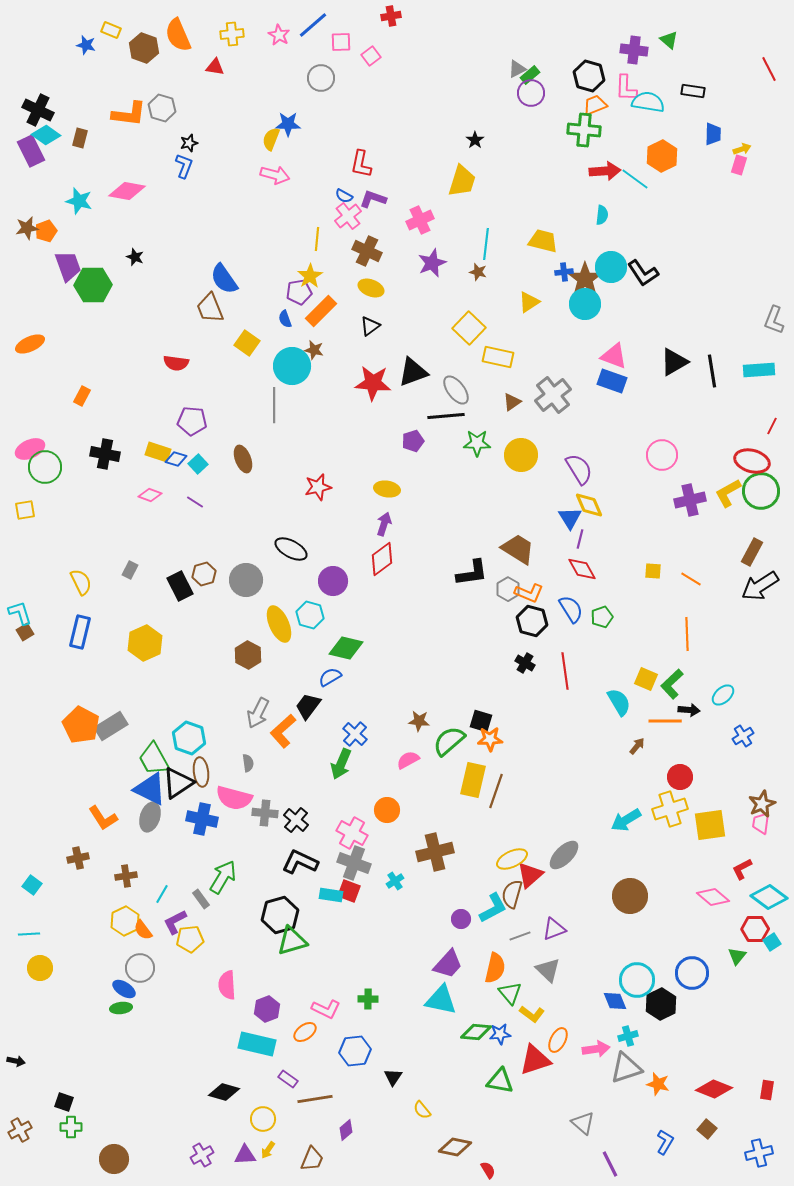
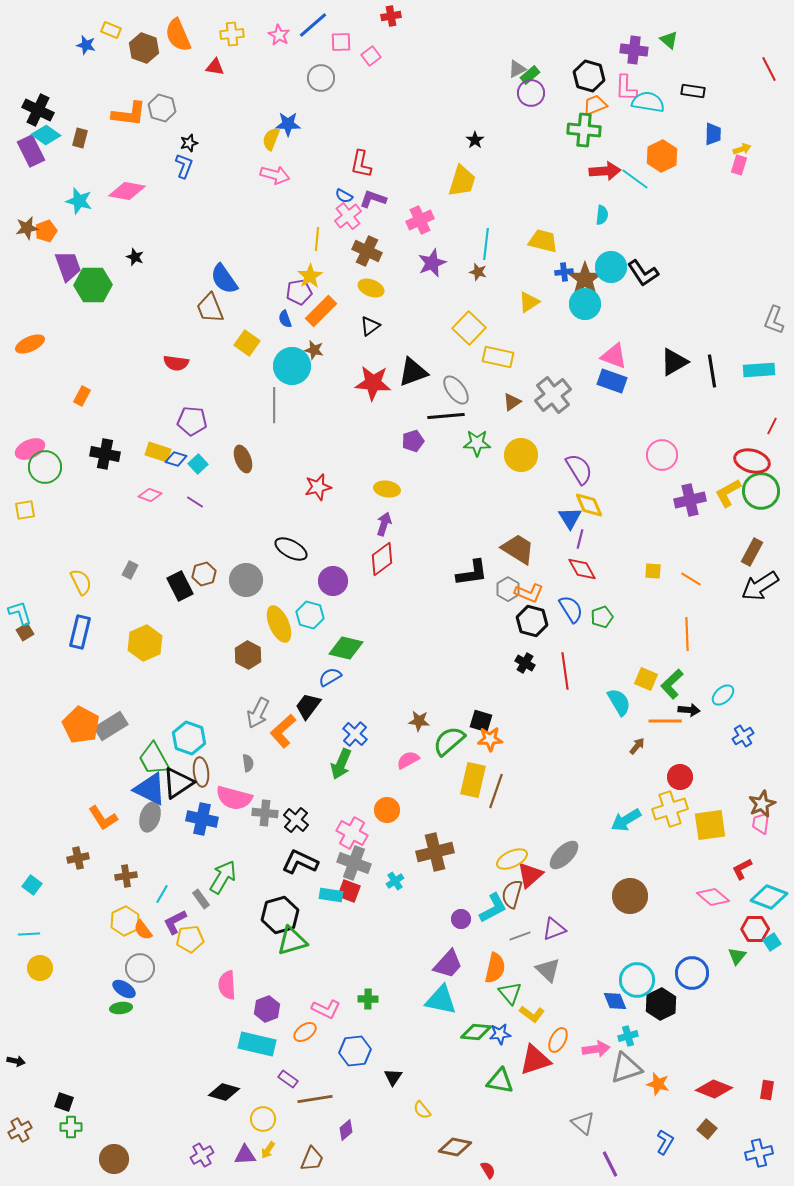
cyan diamond at (769, 897): rotated 15 degrees counterclockwise
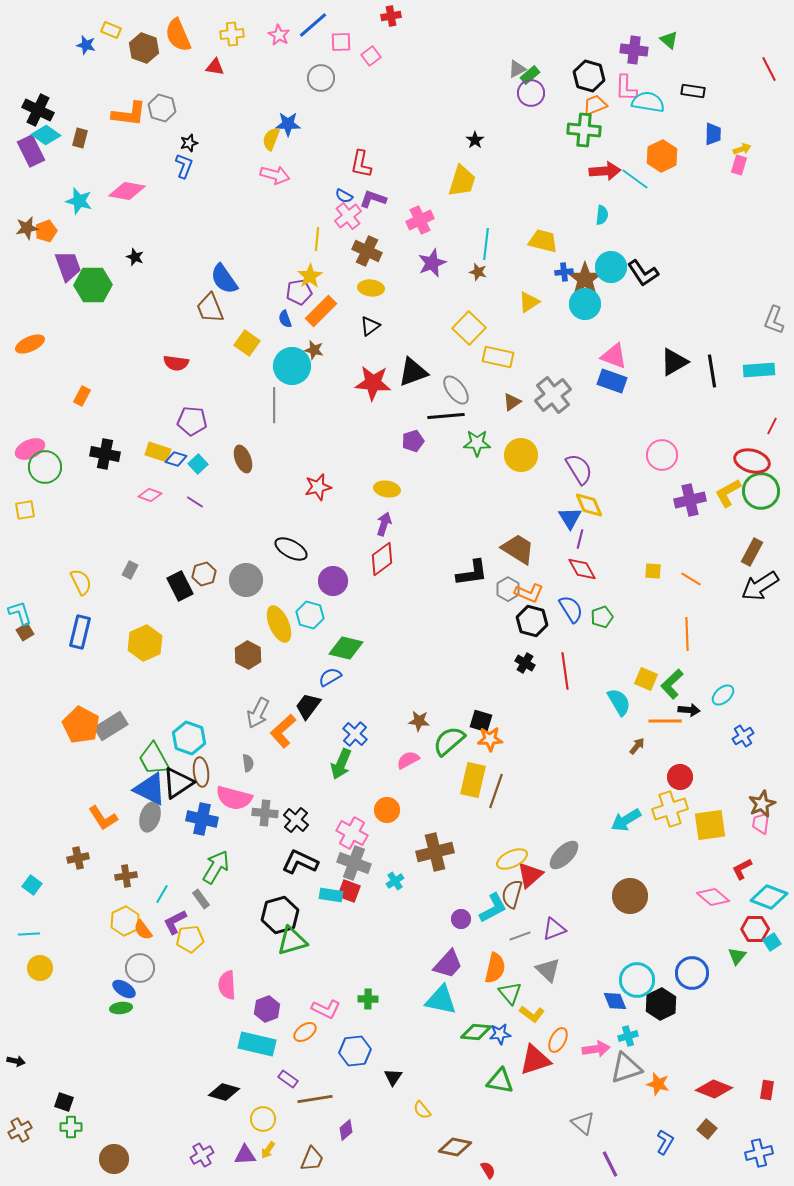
yellow ellipse at (371, 288): rotated 15 degrees counterclockwise
green arrow at (223, 877): moved 7 px left, 10 px up
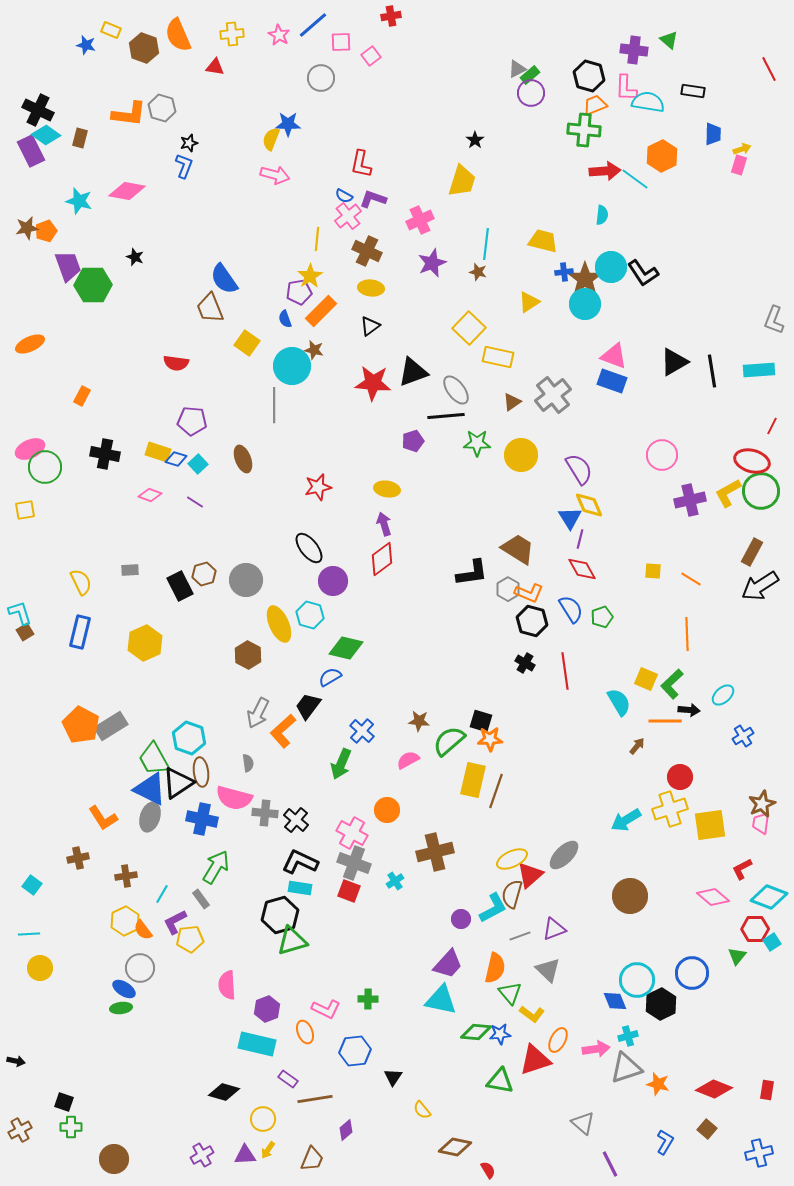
purple arrow at (384, 524): rotated 35 degrees counterclockwise
black ellipse at (291, 549): moved 18 px right, 1 px up; rotated 24 degrees clockwise
gray rectangle at (130, 570): rotated 60 degrees clockwise
blue cross at (355, 734): moved 7 px right, 3 px up
cyan rectangle at (331, 895): moved 31 px left, 7 px up
orange ellipse at (305, 1032): rotated 75 degrees counterclockwise
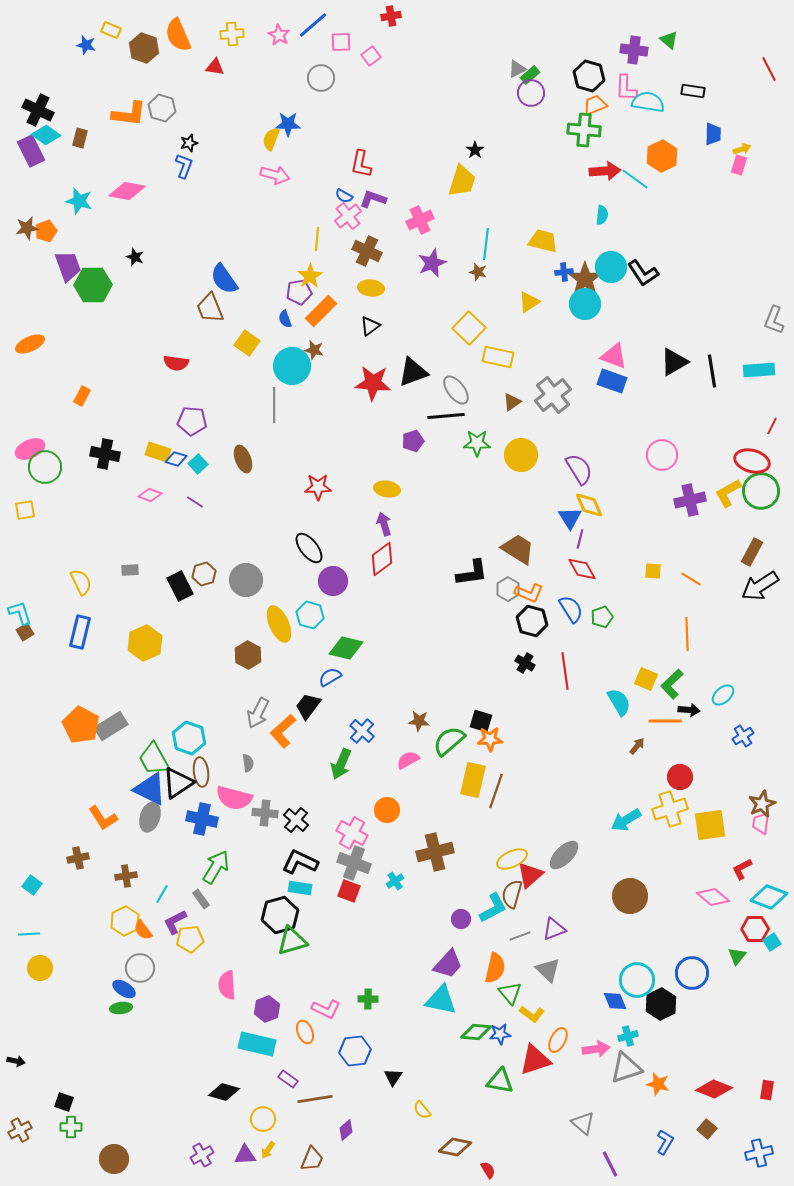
black star at (475, 140): moved 10 px down
red star at (318, 487): rotated 12 degrees clockwise
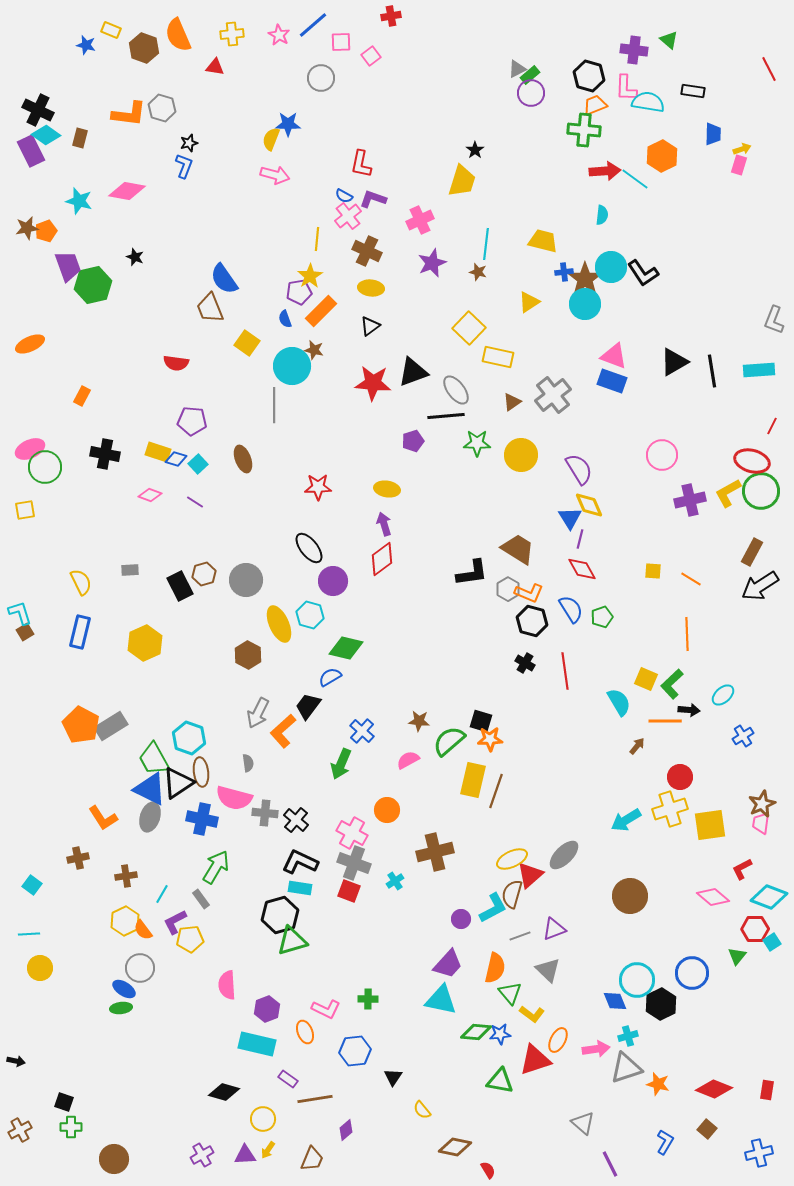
green hexagon at (93, 285): rotated 12 degrees counterclockwise
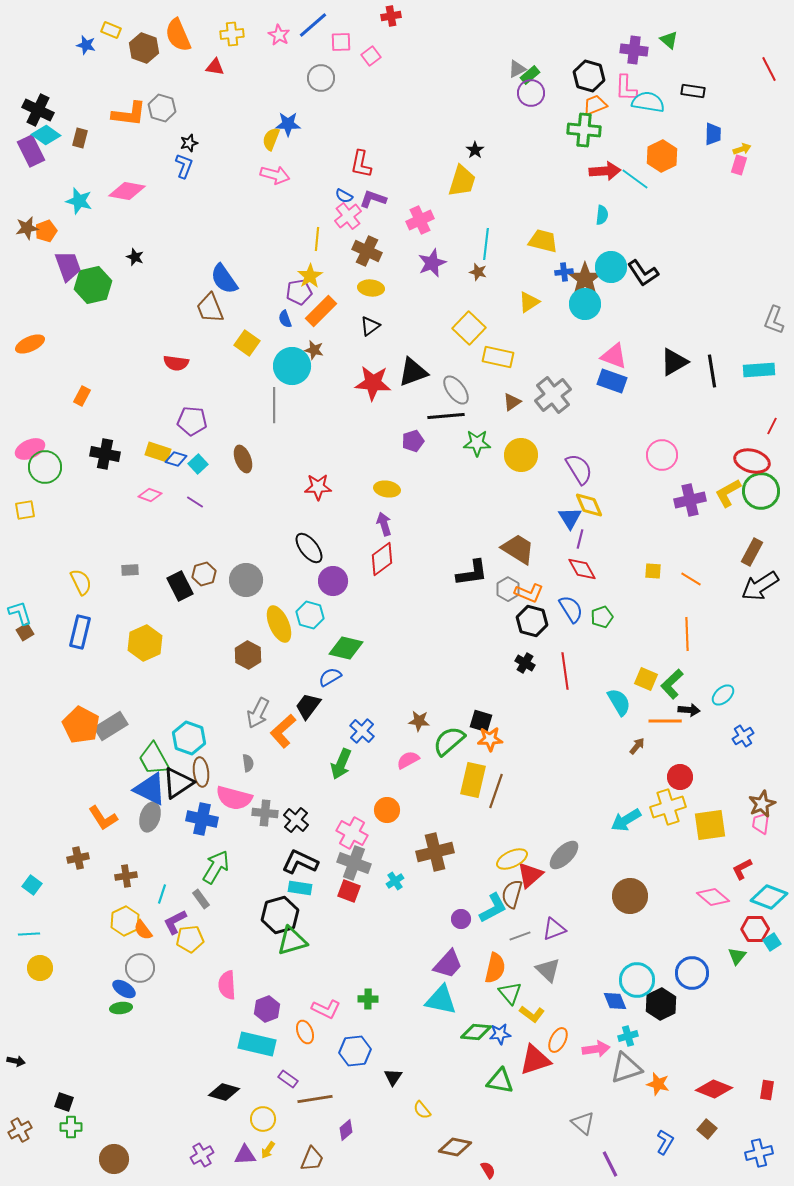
yellow cross at (670, 809): moved 2 px left, 2 px up
cyan line at (162, 894): rotated 12 degrees counterclockwise
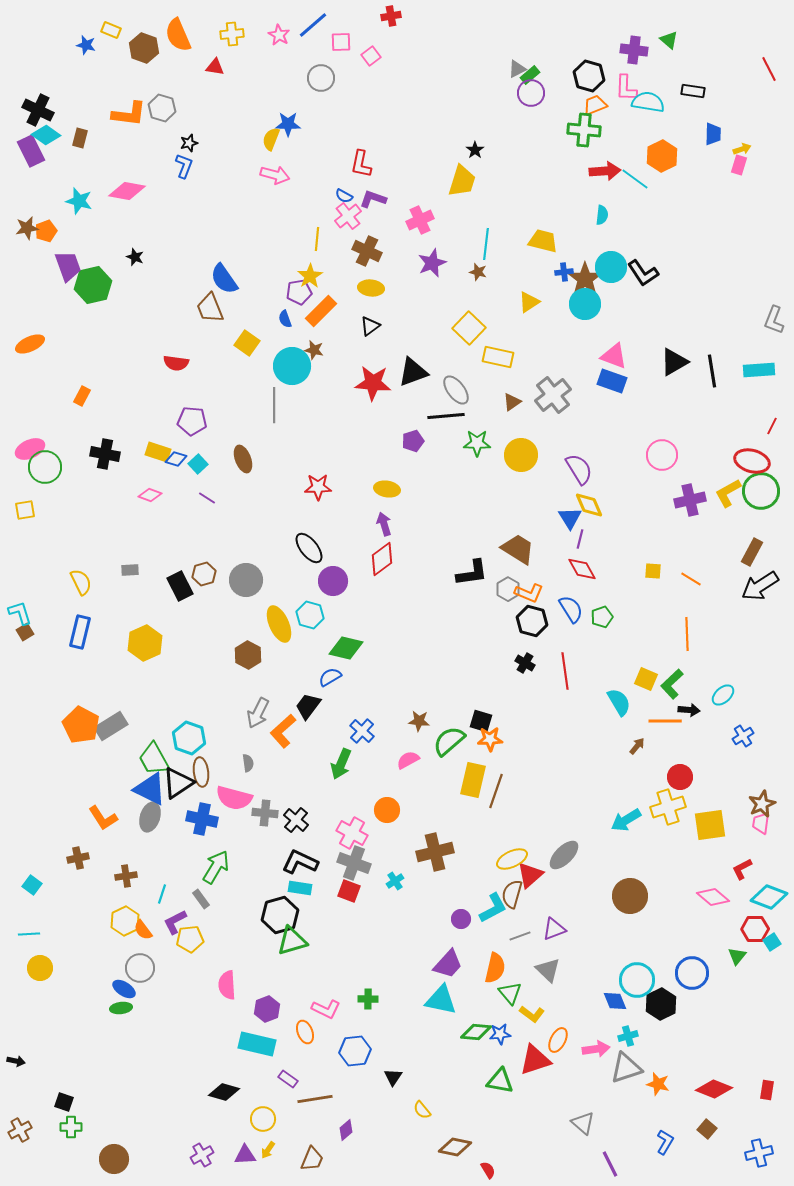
purple line at (195, 502): moved 12 px right, 4 px up
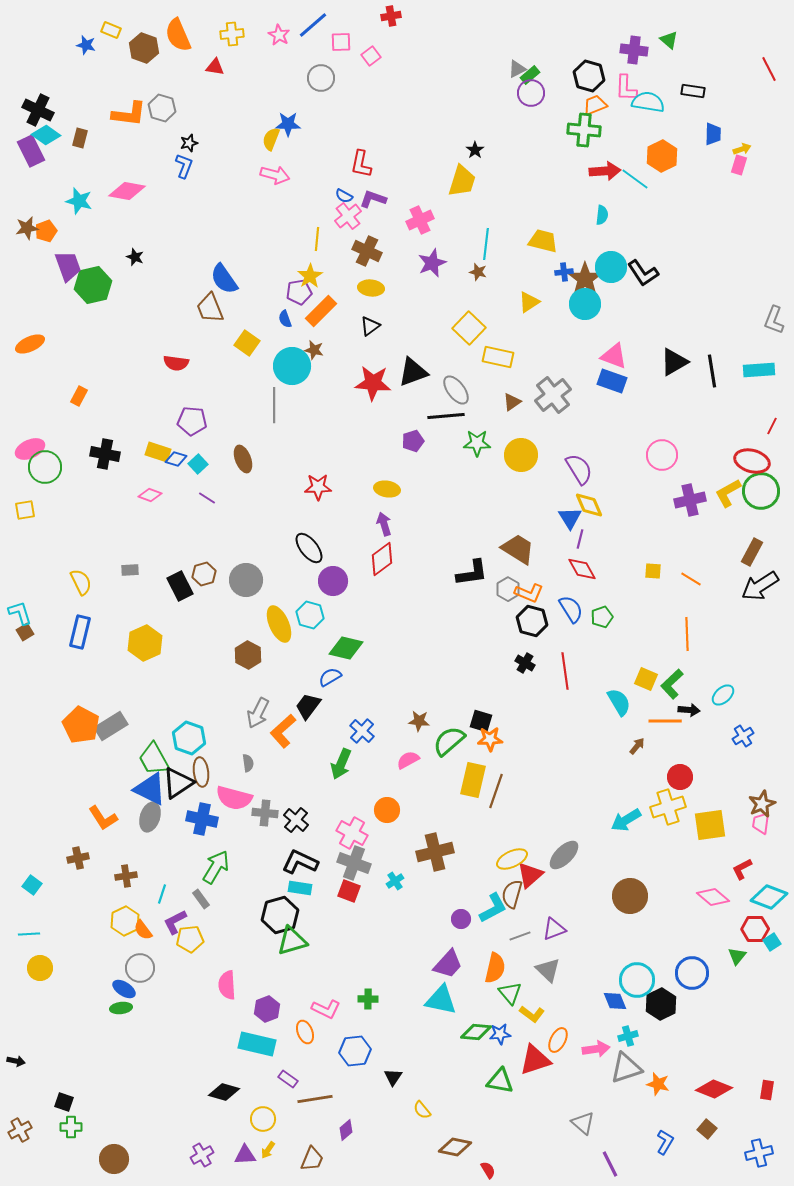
orange rectangle at (82, 396): moved 3 px left
